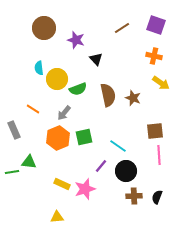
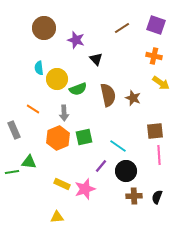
gray arrow: rotated 42 degrees counterclockwise
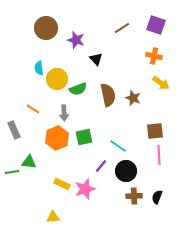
brown circle: moved 2 px right
orange hexagon: moved 1 px left
yellow triangle: moved 4 px left
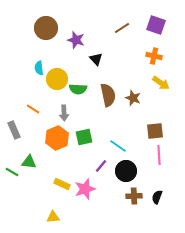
green semicircle: rotated 24 degrees clockwise
green line: rotated 40 degrees clockwise
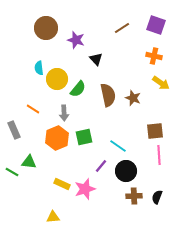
green semicircle: rotated 54 degrees counterclockwise
